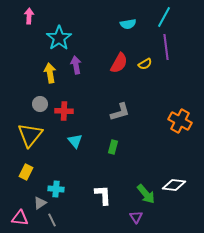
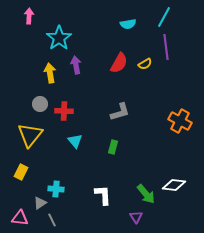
yellow rectangle: moved 5 px left
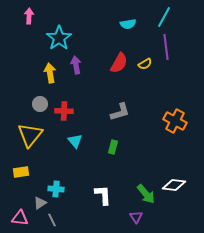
orange cross: moved 5 px left
yellow rectangle: rotated 56 degrees clockwise
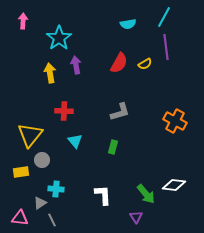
pink arrow: moved 6 px left, 5 px down
gray circle: moved 2 px right, 56 px down
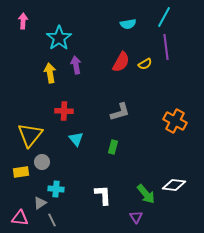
red semicircle: moved 2 px right, 1 px up
cyan triangle: moved 1 px right, 2 px up
gray circle: moved 2 px down
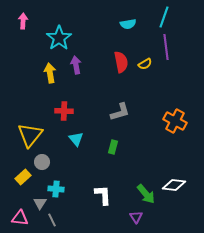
cyan line: rotated 10 degrees counterclockwise
red semicircle: rotated 40 degrees counterclockwise
yellow rectangle: moved 2 px right, 5 px down; rotated 35 degrees counterclockwise
gray triangle: rotated 24 degrees counterclockwise
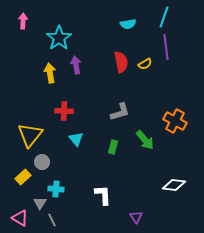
green arrow: moved 1 px left, 54 px up
pink triangle: rotated 24 degrees clockwise
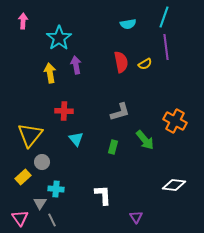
pink triangle: rotated 24 degrees clockwise
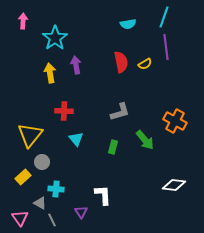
cyan star: moved 4 px left
gray triangle: rotated 32 degrees counterclockwise
purple triangle: moved 55 px left, 5 px up
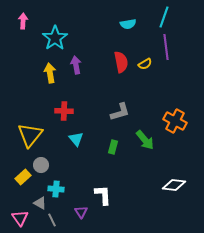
gray circle: moved 1 px left, 3 px down
